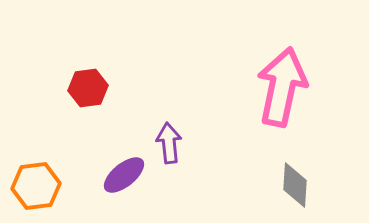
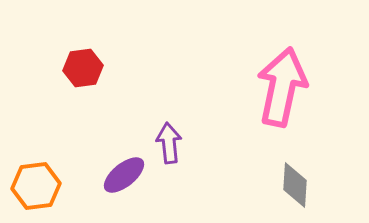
red hexagon: moved 5 px left, 20 px up
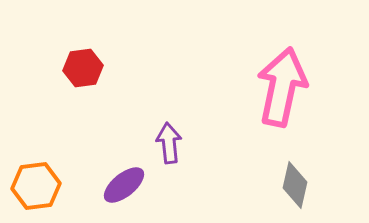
purple ellipse: moved 10 px down
gray diamond: rotated 9 degrees clockwise
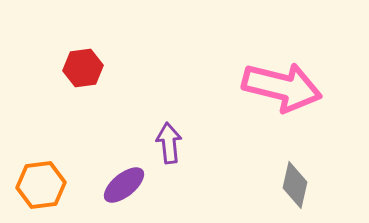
pink arrow: rotated 92 degrees clockwise
orange hexagon: moved 5 px right, 1 px up
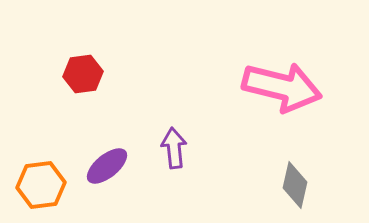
red hexagon: moved 6 px down
purple arrow: moved 5 px right, 5 px down
purple ellipse: moved 17 px left, 19 px up
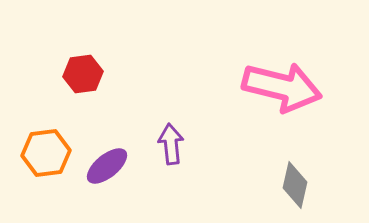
purple arrow: moved 3 px left, 4 px up
orange hexagon: moved 5 px right, 32 px up
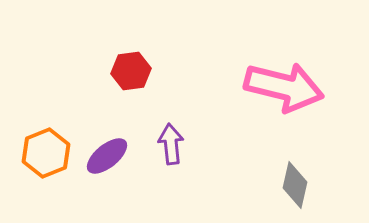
red hexagon: moved 48 px right, 3 px up
pink arrow: moved 2 px right
orange hexagon: rotated 15 degrees counterclockwise
purple ellipse: moved 10 px up
